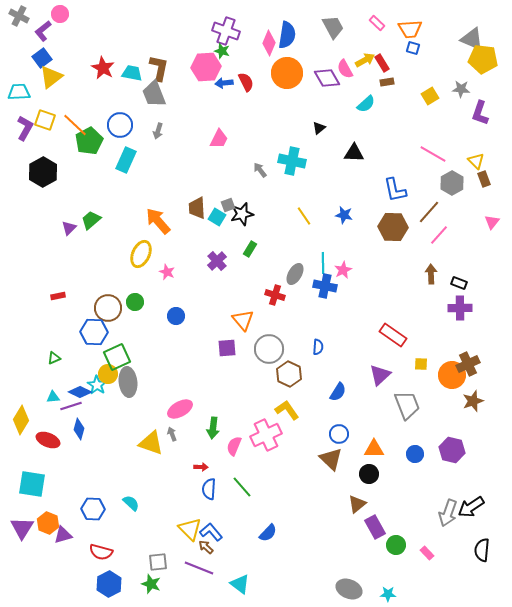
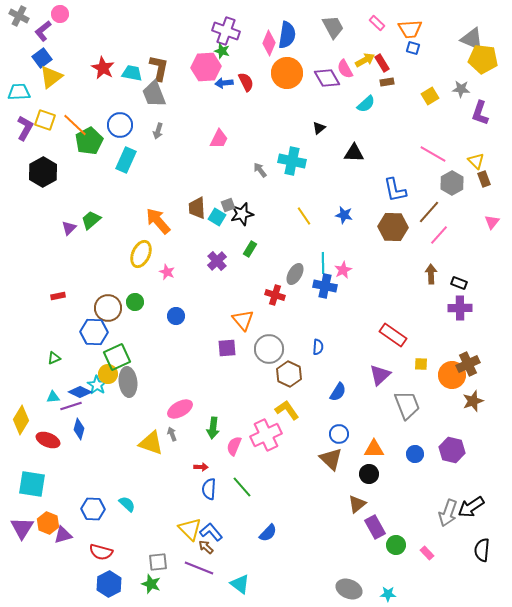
cyan semicircle at (131, 503): moved 4 px left, 1 px down
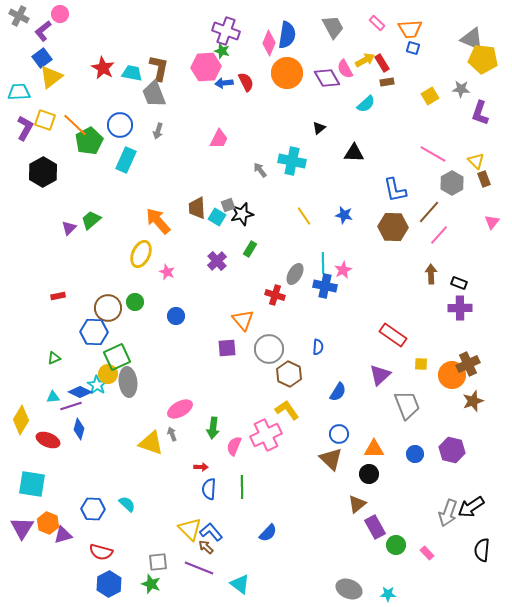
green line at (242, 487): rotated 40 degrees clockwise
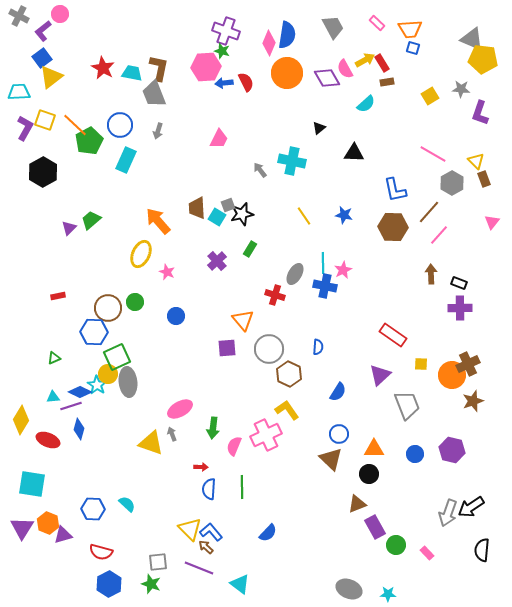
brown triangle at (357, 504): rotated 18 degrees clockwise
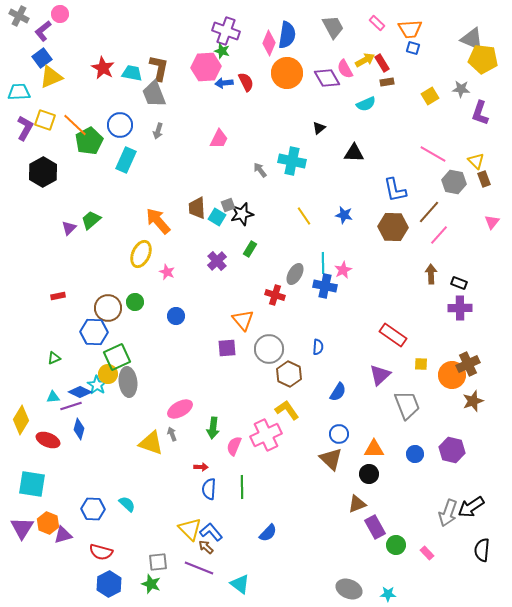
yellow triangle at (51, 77): rotated 15 degrees clockwise
cyan semicircle at (366, 104): rotated 18 degrees clockwise
gray hexagon at (452, 183): moved 2 px right, 1 px up; rotated 20 degrees counterclockwise
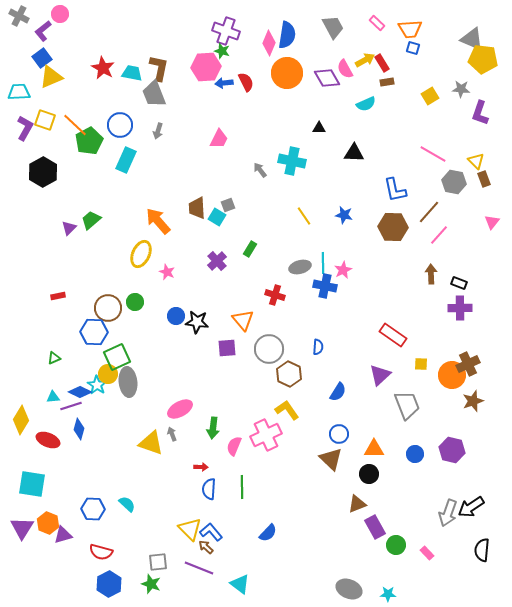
black triangle at (319, 128): rotated 40 degrees clockwise
black star at (242, 214): moved 45 px left, 108 px down; rotated 20 degrees clockwise
gray ellipse at (295, 274): moved 5 px right, 7 px up; rotated 45 degrees clockwise
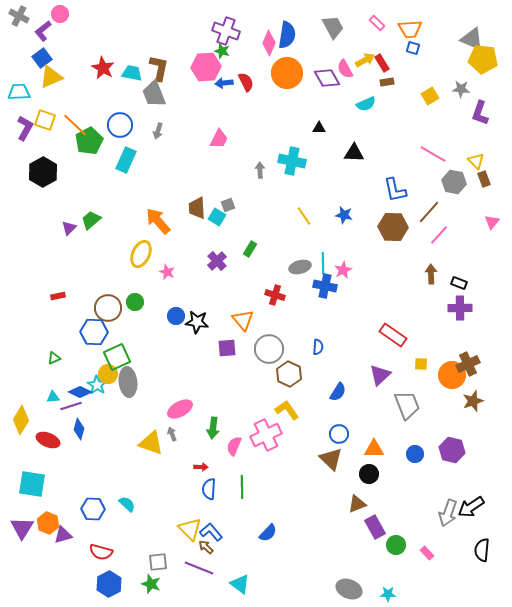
gray arrow at (260, 170): rotated 35 degrees clockwise
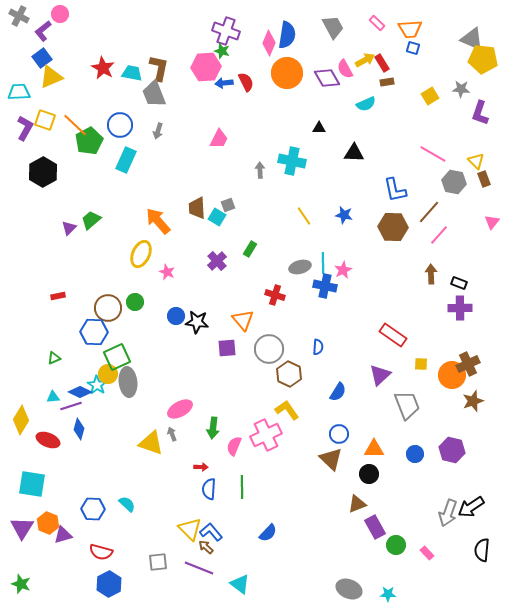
green star at (151, 584): moved 130 px left
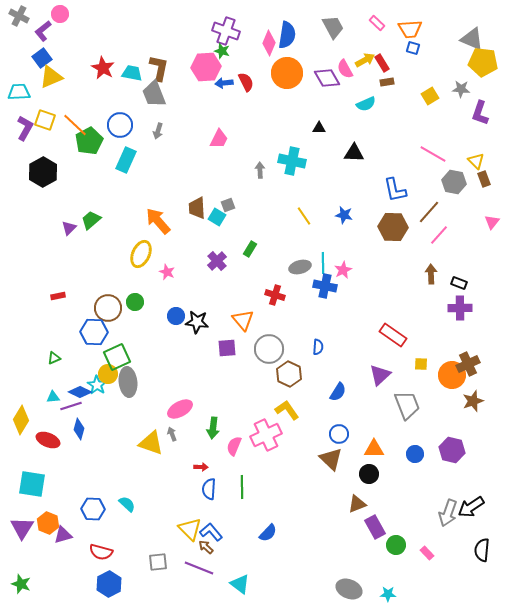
yellow pentagon at (483, 59): moved 3 px down
